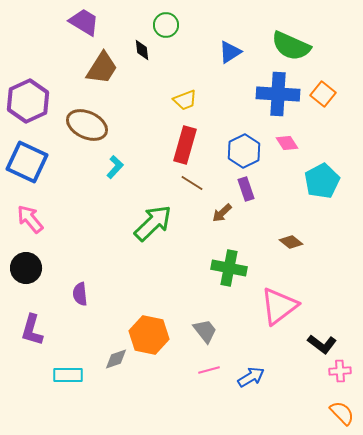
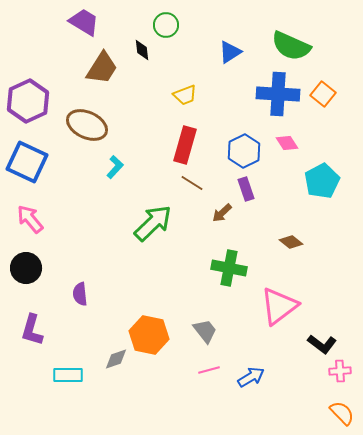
yellow trapezoid: moved 5 px up
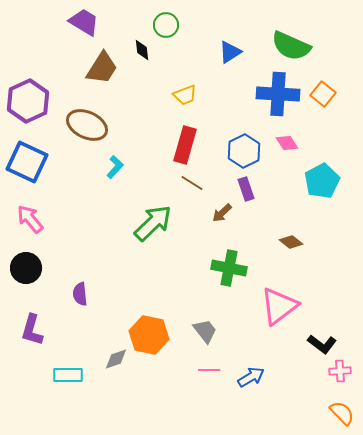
pink line: rotated 15 degrees clockwise
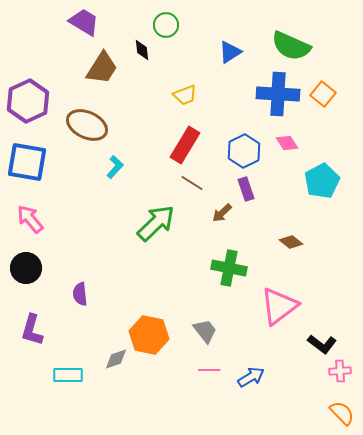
red rectangle: rotated 15 degrees clockwise
blue square: rotated 15 degrees counterclockwise
green arrow: moved 3 px right
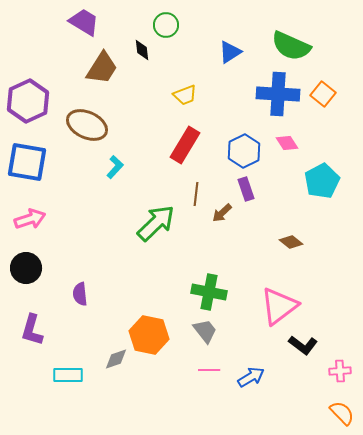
brown line: moved 4 px right, 11 px down; rotated 65 degrees clockwise
pink arrow: rotated 112 degrees clockwise
green cross: moved 20 px left, 24 px down
black L-shape: moved 19 px left, 1 px down
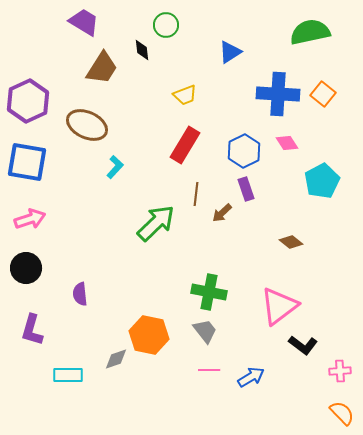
green semicircle: moved 19 px right, 14 px up; rotated 144 degrees clockwise
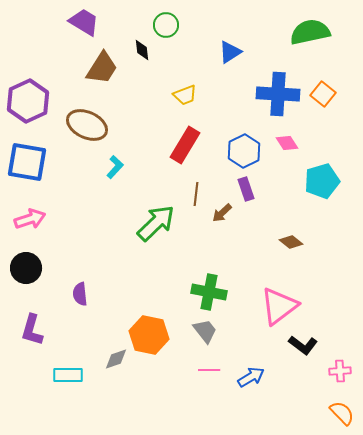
cyan pentagon: rotated 12 degrees clockwise
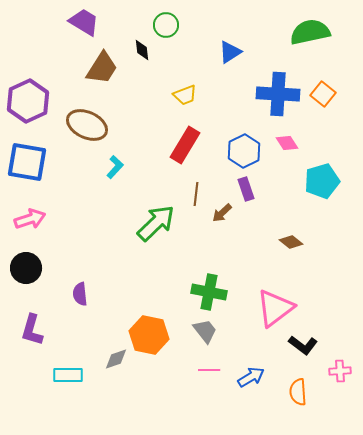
pink triangle: moved 4 px left, 2 px down
orange semicircle: moved 44 px left, 21 px up; rotated 140 degrees counterclockwise
